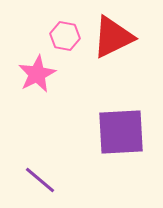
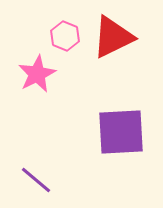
pink hexagon: rotated 12 degrees clockwise
purple line: moved 4 px left
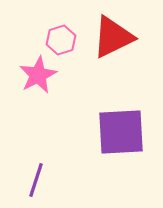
pink hexagon: moved 4 px left, 4 px down; rotated 20 degrees clockwise
pink star: moved 1 px right, 1 px down
purple line: rotated 68 degrees clockwise
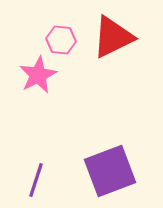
pink hexagon: rotated 24 degrees clockwise
purple square: moved 11 px left, 39 px down; rotated 18 degrees counterclockwise
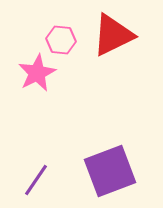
red triangle: moved 2 px up
pink star: moved 1 px left, 2 px up
purple line: rotated 16 degrees clockwise
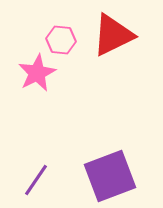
purple square: moved 5 px down
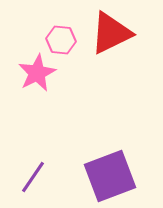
red triangle: moved 2 px left, 2 px up
purple line: moved 3 px left, 3 px up
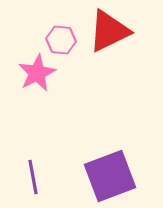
red triangle: moved 2 px left, 2 px up
purple line: rotated 44 degrees counterclockwise
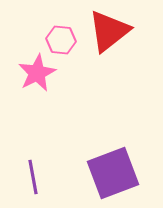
red triangle: rotated 12 degrees counterclockwise
purple square: moved 3 px right, 3 px up
